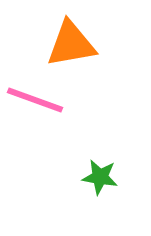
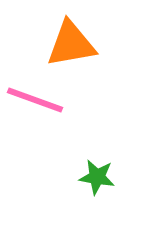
green star: moved 3 px left
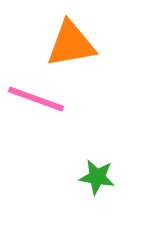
pink line: moved 1 px right, 1 px up
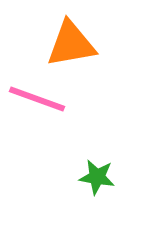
pink line: moved 1 px right
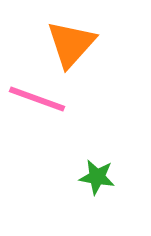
orange triangle: rotated 38 degrees counterclockwise
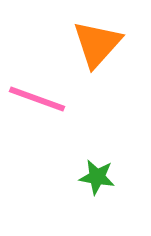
orange triangle: moved 26 px right
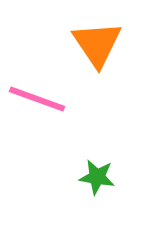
orange triangle: rotated 16 degrees counterclockwise
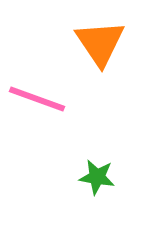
orange triangle: moved 3 px right, 1 px up
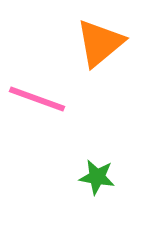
orange triangle: rotated 24 degrees clockwise
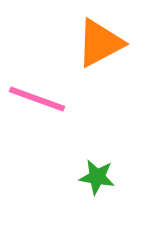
orange triangle: rotated 12 degrees clockwise
